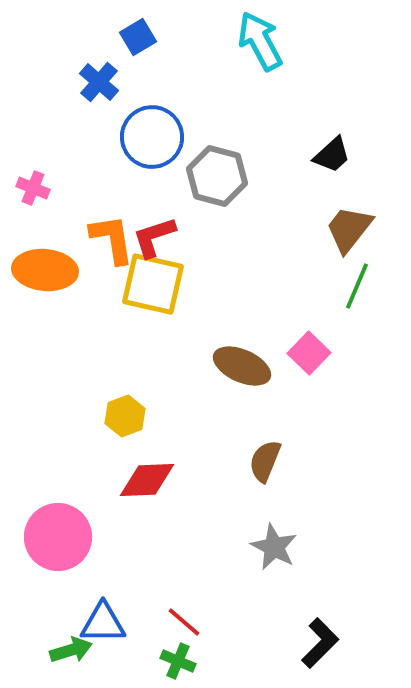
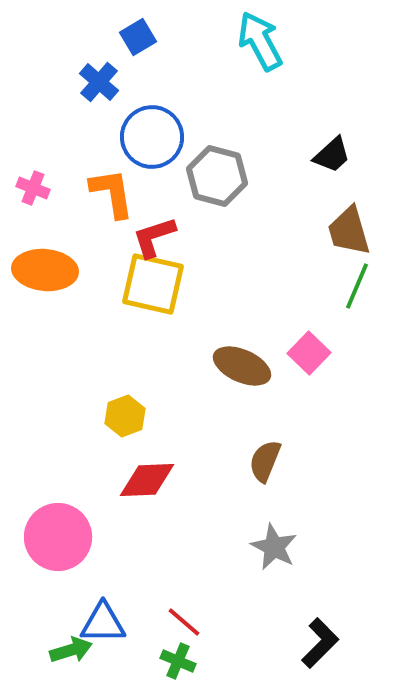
brown trapezoid: moved 2 px down; rotated 54 degrees counterclockwise
orange L-shape: moved 46 px up
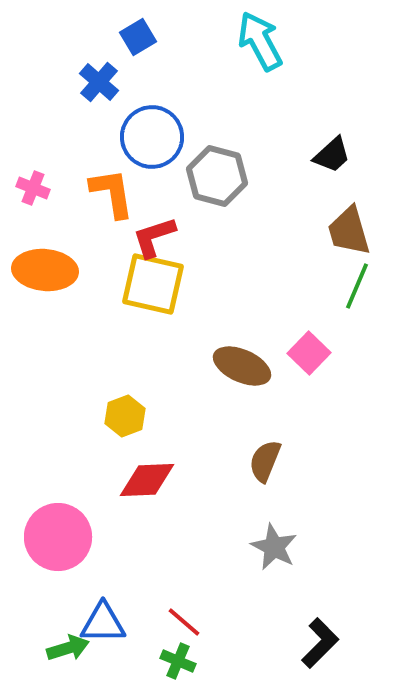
green arrow: moved 3 px left, 2 px up
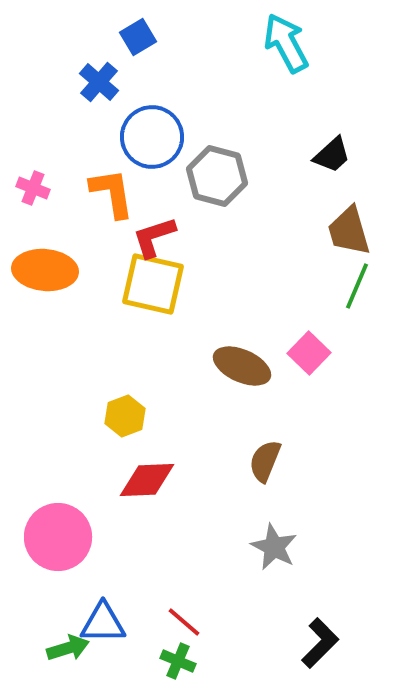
cyan arrow: moved 26 px right, 2 px down
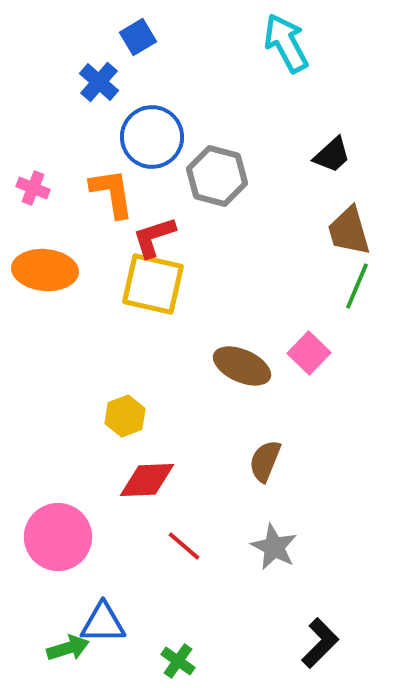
red line: moved 76 px up
green cross: rotated 12 degrees clockwise
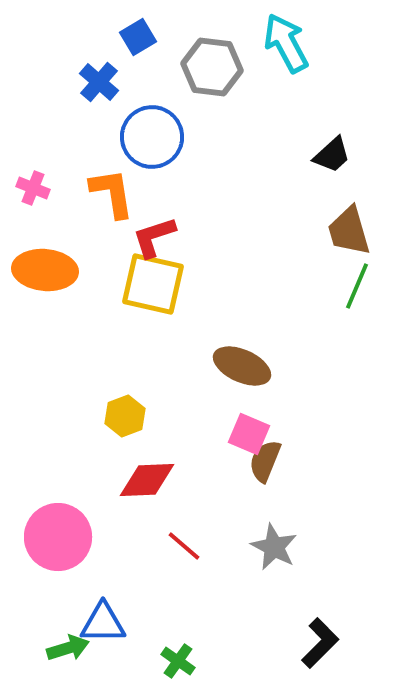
gray hexagon: moved 5 px left, 109 px up; rotated 8 degrees counterclockwise
pink square: moved 60 px left, 81 px down; rotated 21 degrees counterclockwise
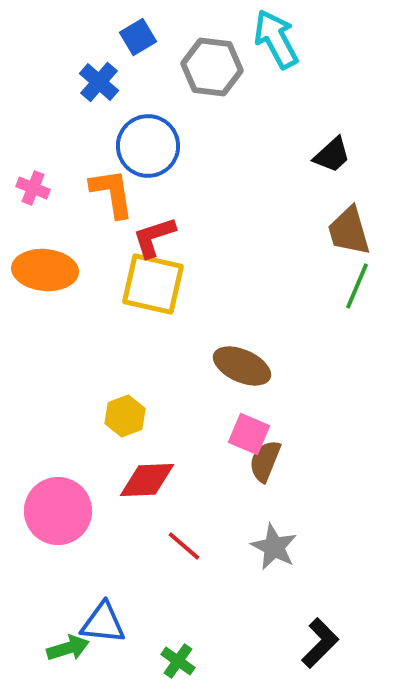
cyan arrow: moved 10 px left, 4 px up
blue circle: moved 4 px left, 9 px down
pink circle: moved 26 px up
blue triangle: rotated 6 degrees clockwise
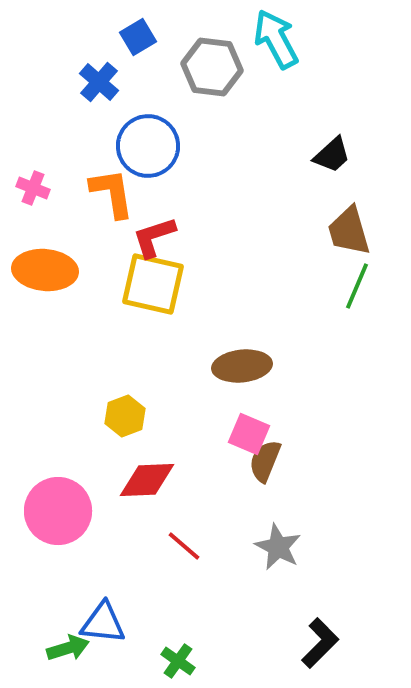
brown ellipse: rotated 30 degrees counterclockwise
gray star: moved 4 px right
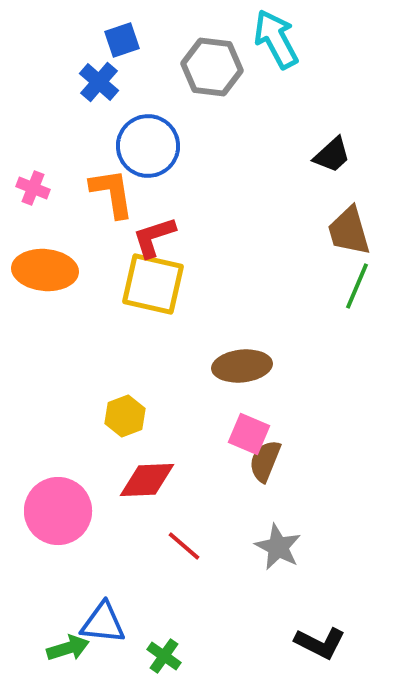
blue square: moved 16 px left, 3 px down; rotated 12 degrees clockwise
black L-shape: rotated 72 degrees clockwise
green cross: moved 14 px left, 5 px up
